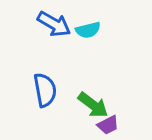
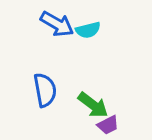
blue arrow: moved 3 px right
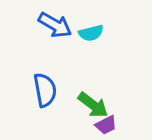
blue arrow: moved 2 px left, 1 px down
cyan semicircle: moved 3 px right, 3 px down
purple trapezoid: moved 2 px left
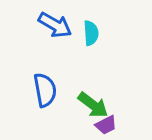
cyan semicircle: rotated 80 degrees counterclockwise
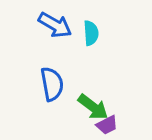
blue semicircle: moved 7 px right, 6 px up
green arrow: moved 2 px down
purple trapezoid: moved 1 px right
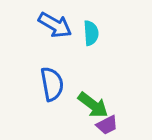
green arrow: moved 2 px up
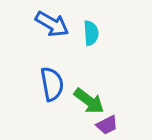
blue arrow: moved 3 px left, 1 px up
green arrow: moved 4 px left, 4 px up
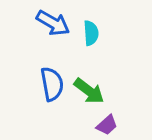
blue arrow: moved 1 px right, 1 px up
green arrow: moved 10 px up
purple trapezoid: rotated 15 degrees counterclockwise
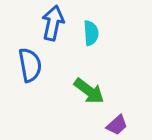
blue arrow: rotated 108 degrees counterclockwise
blue semicircle: moved 22 px left, 19 px up
purple trapezoid: moved 10 px right
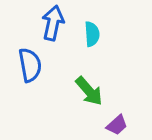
cyan semicircle: moved 1 px right, 1 px down
green arrow: rotated 12 degrees clockwise
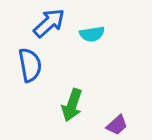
blue arrow: moved 4 px left; rotated 36 degrees clockwise
cyan semicircle: rotated 85 degrees clockwise
green arrow: moved 17 px left, 14 px down; rotated 60 degrees clockwise
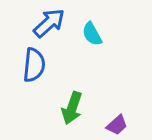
cyan semicircle: rotated 70 degrees clockwise
blue semicircle: moved 4 px right; rotated 16 degrees clockwise
green arrow: moved 3 px down
